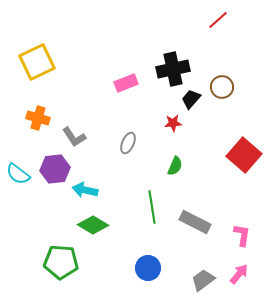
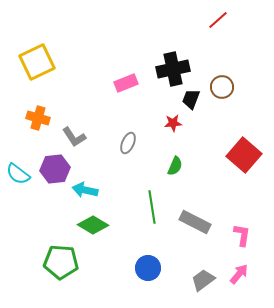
black trapezoid: rotated 20 degrees counterclockwise
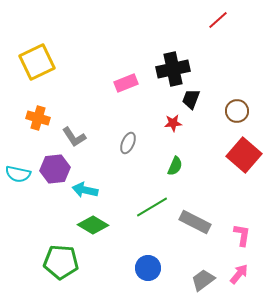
brown circle: moved 15 px right, 24 px down
cyan semicircle: rotated 25 degrees counterclockwise
green line: rotated 68 degrees clockwise
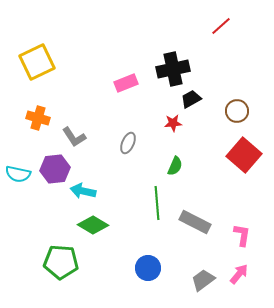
red line: moved 3 px right, 6 px down
black trapezoid: rotated 40 degrees clockwise
cyan arrow: moved 2 px left, 1 px down
green line: moved 5 px right, 4 px up; rotated 64 degrees counterclockwise
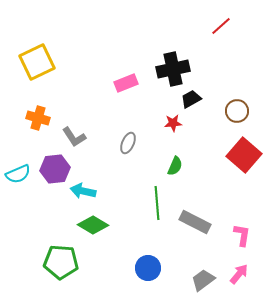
cyan semicircle: rotated 35 degrees counterclockwise
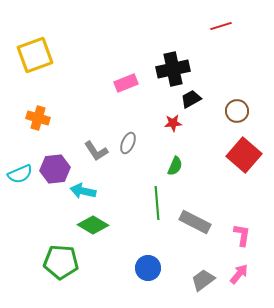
red line: rotated 25 degrees clockwise
yellow square: moved 2 px left, 7 px up; rotated 6 degrees clockwise
gray L-shape: moved 22 px right, 14 px down
cyan semicircle: moved 2 px right
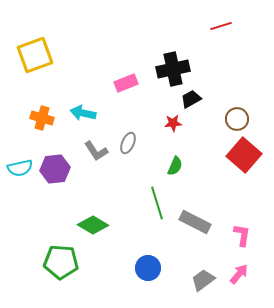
brown circle: moved 8 px down
orange cross: moved 4 px right
cyan semicircle: moved 6 px up; rotated 10 degrees clockwise
cyan arrow: moved 78 px up
green line: rotated 12 degrees counterclockwise
